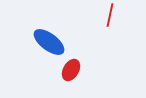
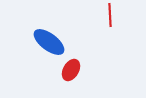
red line: rotated 15 degrees counterclockwise
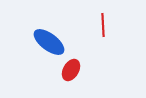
red line: moved 7 px left, 10 px down
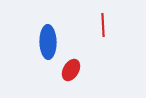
blue ellipse: moved 1 px left; rotated 52 degrees clockwise
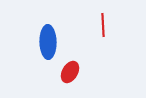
red ellipse: moved 1 px left, 2 px down
